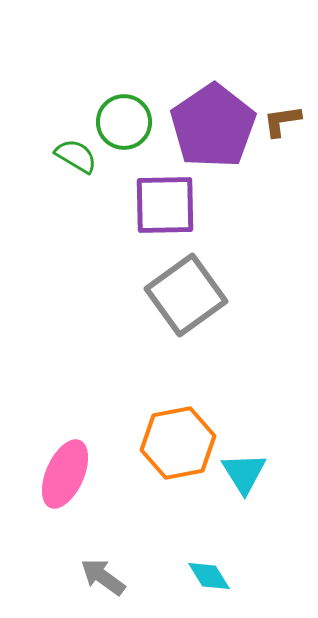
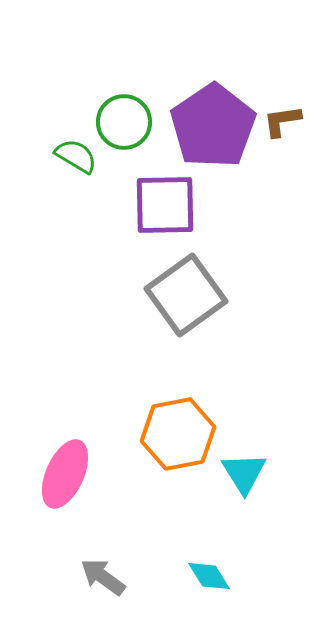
orange hexagon: moved 9 px up
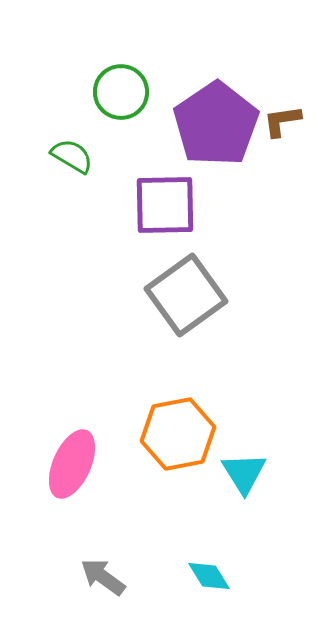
green circle: moved 3 px left, 30 px up
purple pentagon: moved 3 px right, 2 px up
green semicircle: moved 4 px left
pink ellipse: moved 7 px right, 10 px up
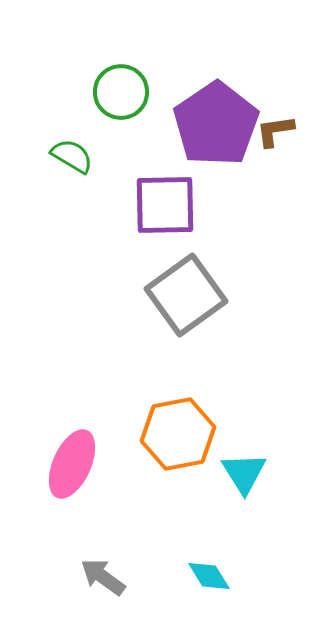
brown L-shape: moved 7 px left, 10 px down
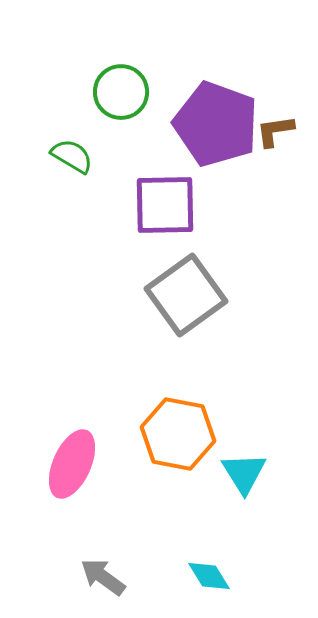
purple pentagon: rotated 18 degrees counterclockwise
orange hexagon: rotated 22 degrees clockwise
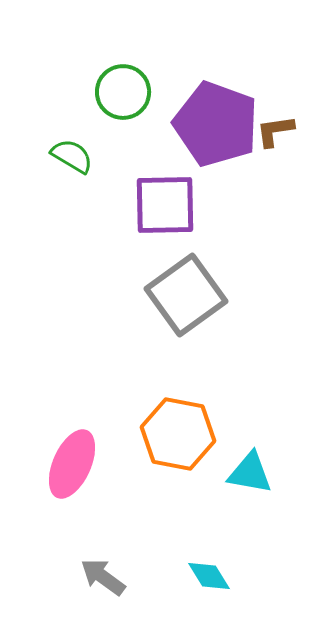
green circle: moved 2 px right
cyan triangle: moved 6 px right; rotated 48 degrees counterclockwise
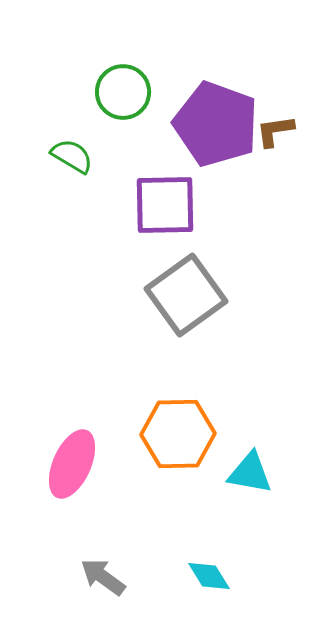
orange hexagon: rotated 12 degrees counterclockwise
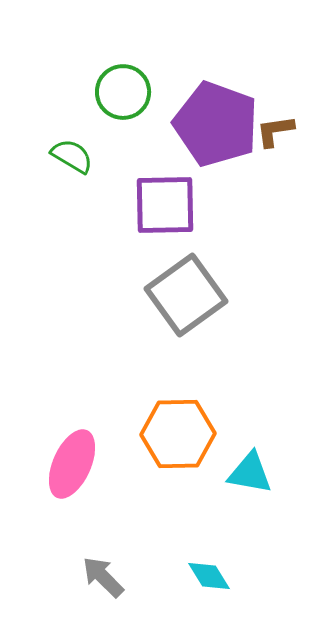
gray arrow: rotated 9 degrees clockwise
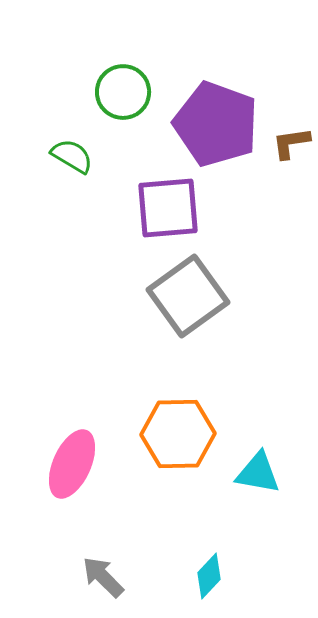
brown L-shape: moved 16 px right, 12 px down
purple square: moved 3 px right, 3 px down; rotated 4 degrees counterclockwise
gray square: moved 2 px right, 1 px down
cyan triangle: moved 8 px right
cyan diamond: rotated 75 degrees clockwise
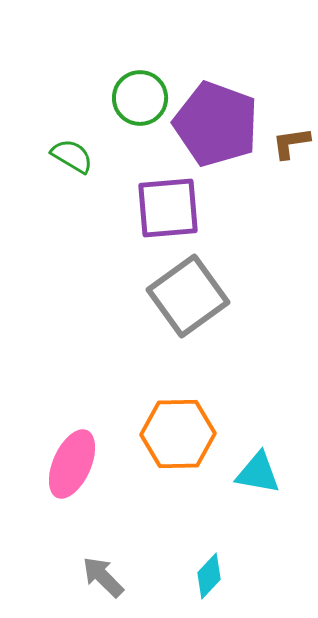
green circle: moved 17 px right, 6 px down
